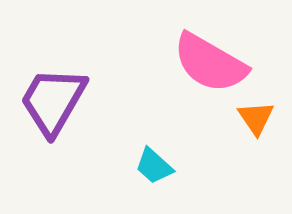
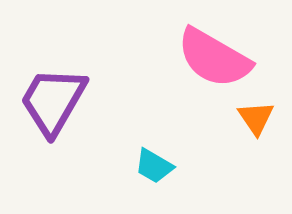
pink semicircle: moved 4 px right, 5 px up
cyan trapezoid: rotated 12 degrees counterclockwise
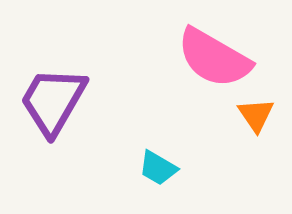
orange triangle: moved 3 px up
cyan trapezoid: moved 4 px right, 2 px down
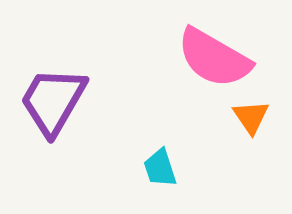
orange triangle: moved 5 px left, 2 px down
cyan trapezoid: moved 2 px right; rotated 42 degrees clockwise
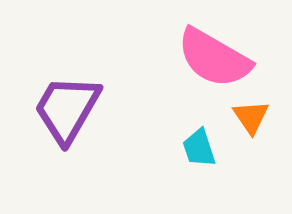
purple trapezoid: moved 14 px right, 8 px down
cyan trapezoid: moved 39 px right, 20 px up
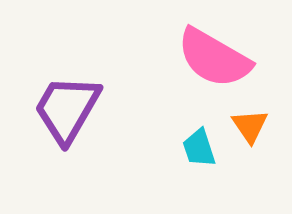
orange triangle: moved 1 px left, 9 px down
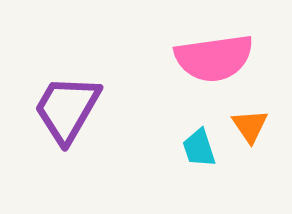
pink semicircle: rotated 38 degrees counterclockwise
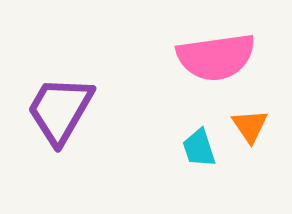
pink semicircle: moved 2 px right, 1 px up
purple trapezoid: moved 7 px left, 1 px down
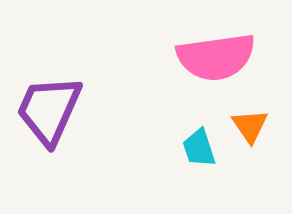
purple trapezoid: moved 11 px left; rotated 6 degrees counterclockwise
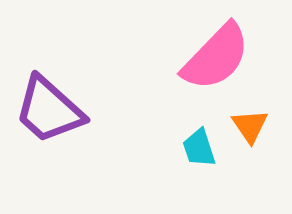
pink semicircle: rotated 38 degrees counterclockwise
purple trapezoid: rotated 72 degrees counterclockwise
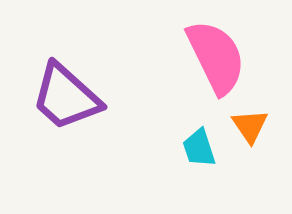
pink semicircle: rotated 70 degrees counterclockwise
purple trapezoid: moved 17 px right, 13 px up
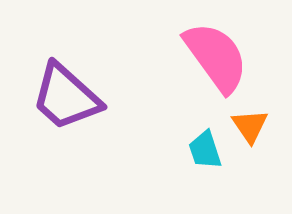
pink semicircle: rotated 10 degrees counterclockwise
cyan trapezoid: moved 6 px right, 2 px down
